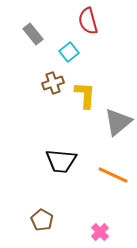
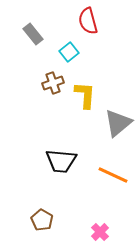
gray triangle: moved 1 px down
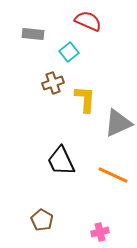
red semicircle: rotated 128 degrees clockwise
gray rectangle: rotated 45 degrees counterclockwise
yellow L-shape: moved 4 px down
gray triangle: rotated 16 degrees clockwise
black trapezoid: rotated 60 degrees clockwise
pink cross: rotated 30 degrees clockwise
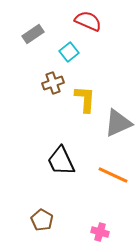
gray rectangle: rotated 40 degrees counterclockwise
pink cross: rotated 30 degrees clockwise
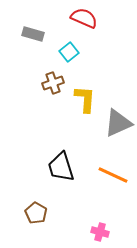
red semicircle: moved 4 px left, 3 px up
gray rectangle: rotated 50 degrees clockwise
black trapezoid: moved 6 px down; rotated 8 degrees clockwise
brown pentagon: moved 6 px left, 7 px up
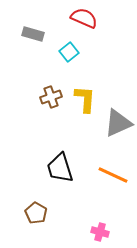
brown cross: moved 2 px left, 14 px down
black trapezoid: moved 1 px left, 1 px down
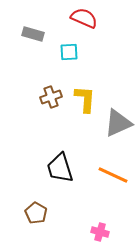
cyan square: rotated 36 degrees clockwise
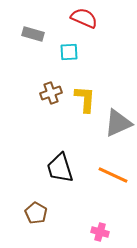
brown cross: moved 4 px up
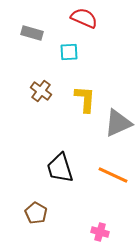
gray rectangle: moved 1 px left, 1 px up
brown cross: moved 10 px left, 2 px up; rotated 35 degrees counterclockwise
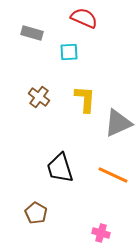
brown cross: moved 2 px left, 6 px down
pink cross: moved 1 px right, 1 px down
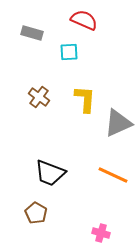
red semicircle: moved 2 px down
black trapezoid: moved 10 px left, 5 px down; rotated 52 degrees counterclockwise
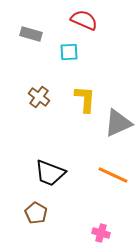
gray rectangle: moved 1 px left, 1 px down
